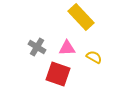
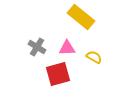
yellow rectangle: rotated 8 degrees counterclockwise
red square: rotated 35 degrees counterclockwise
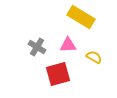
yellow rectangle: rotated 8 degrees counterclockwise
pink triangle: moved 1 px right, 3 px up
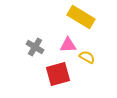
gray cross: moved 2 px left
yellow semicircle: moved 7 px left
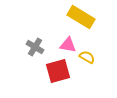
pink triangle: rotated 12 degrees clockwise
red square: moved 3 px up
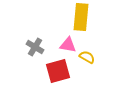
yellow rectangle: rotated 64 degrees clockwise
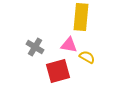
pink triangle: moved 1 px right
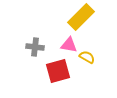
yellow rectangle: rotated 40 degrees clockwise
gray cross: rotated 24 degrees counterclockwise
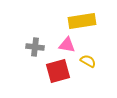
yellow rectangle: moved 1 px right, 4 px down; rotated 36 degrees clockwise
pink triangle: moved 2 px left
yellow semicircle: moved 1 px right, 4 px down
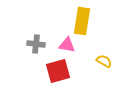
yellow rectangle: rotated 72 degrees counterclockwise
gray cross: moved 1 px right, 3 px up
yellow semicircle: moved 16 px right
